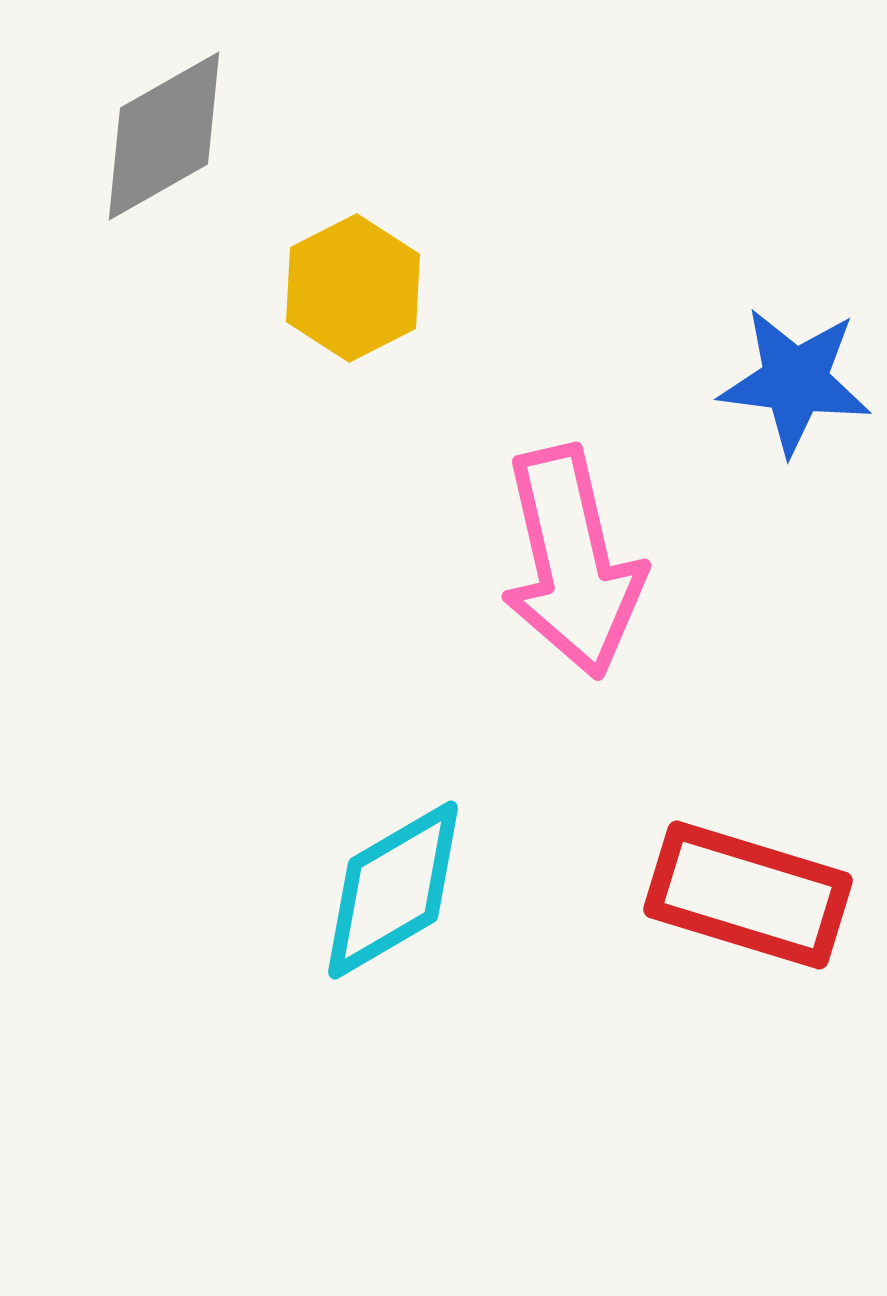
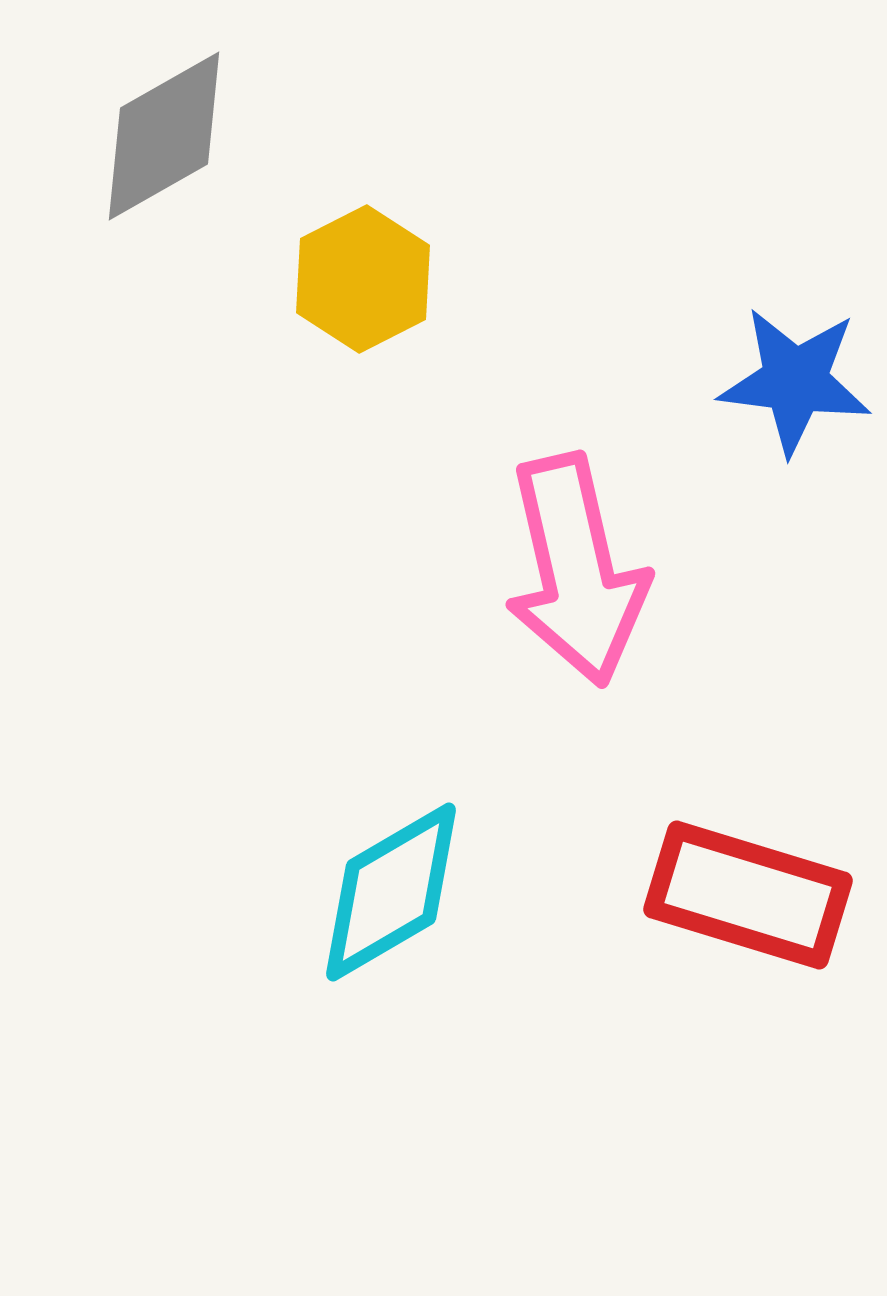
yellow hexagon: moved 10 px right, 9 px up
pink arrow: moved 4 px right, 8 px down
cyan diamond: moved 2 px left, 2 px down
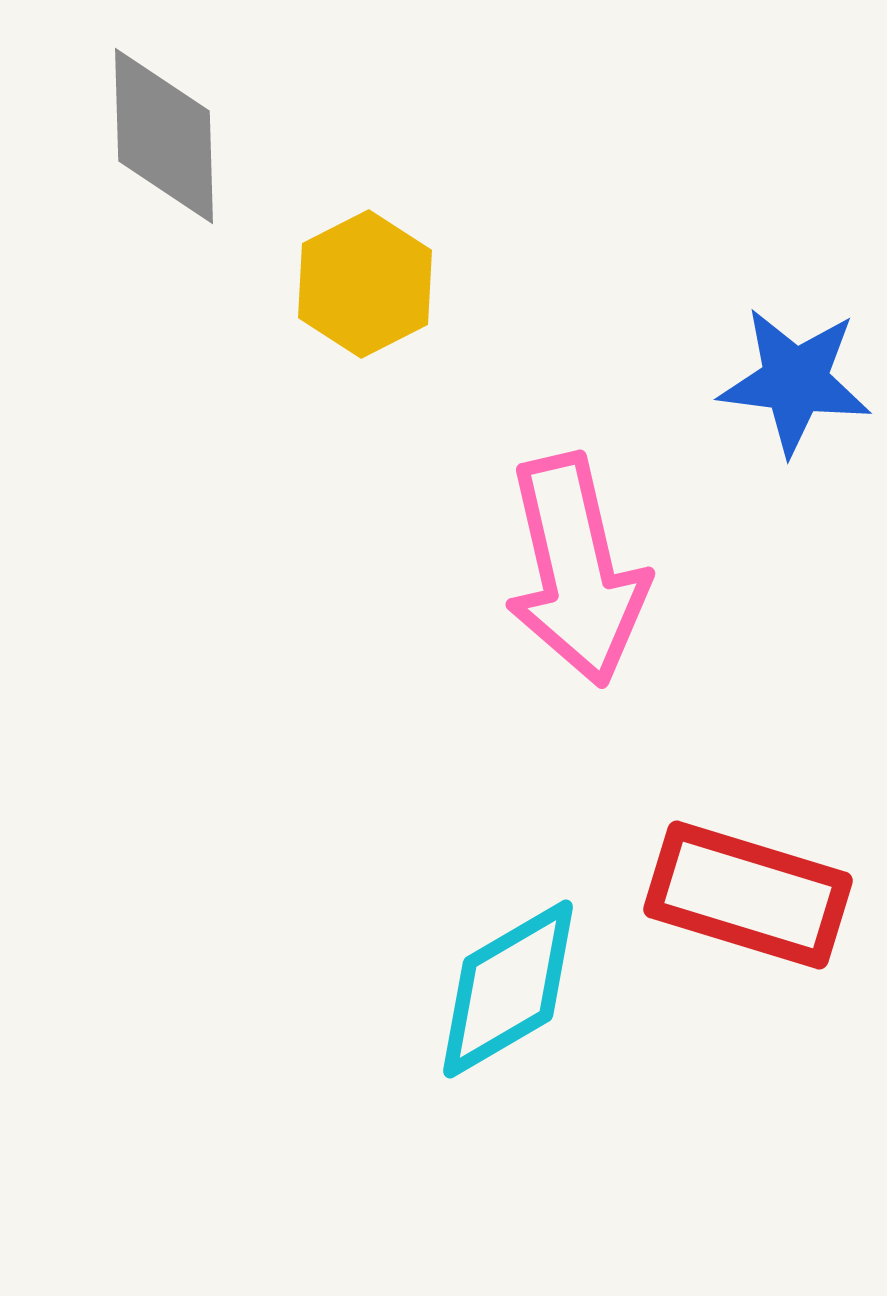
gray diamond: rotated 62 degrees counterclockwise
yellow hexagon: moved 2 px right, 5 px down
cyan diamond: moved 117 px right, 97 px down
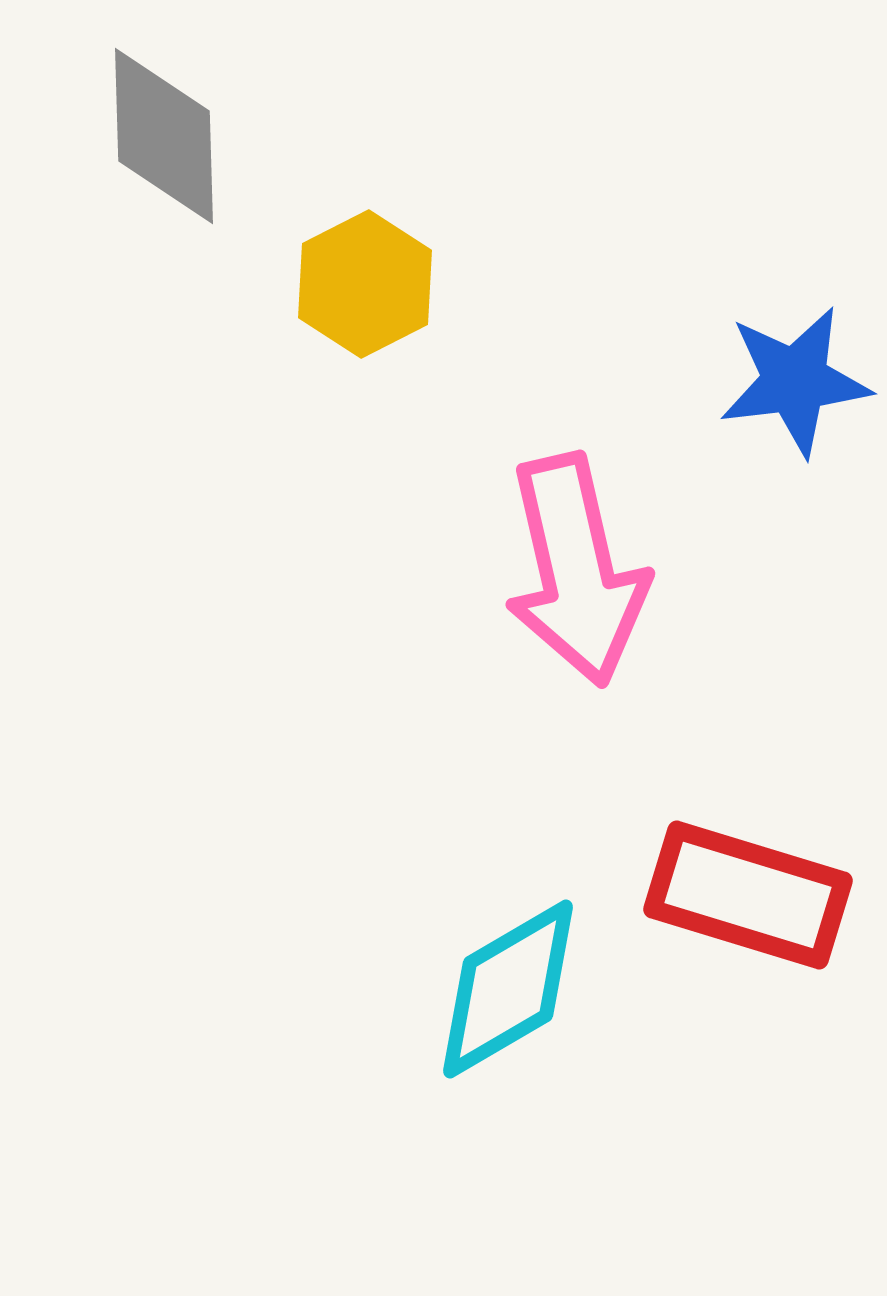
blue star: rotated 14 degrees counterclockwise
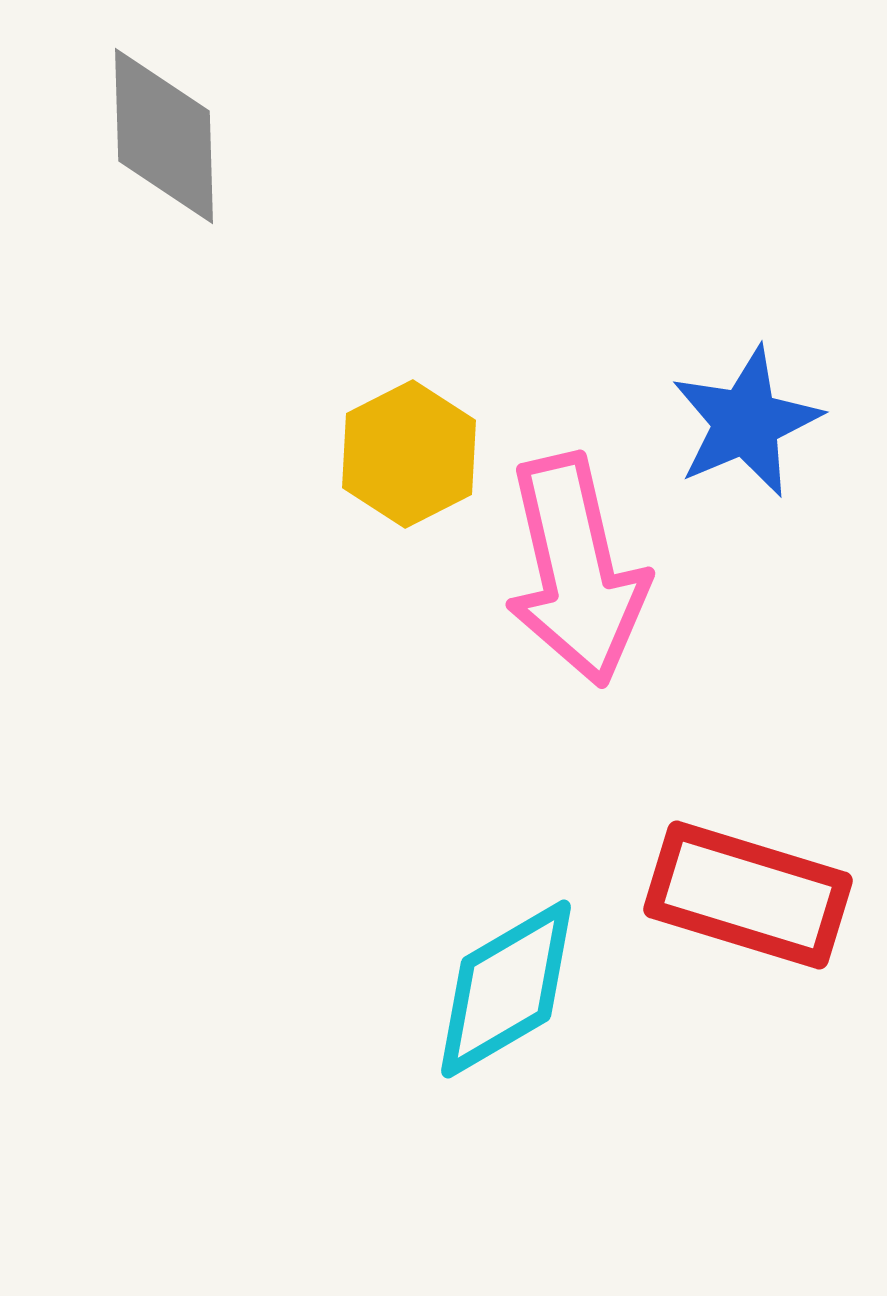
yellow hexagon: moved 44 px right, 170 px down
blue star: moved 49 px left, 41 px down; rotated 16 degrees counterclockwise
cyan diamond: moved 2 px left
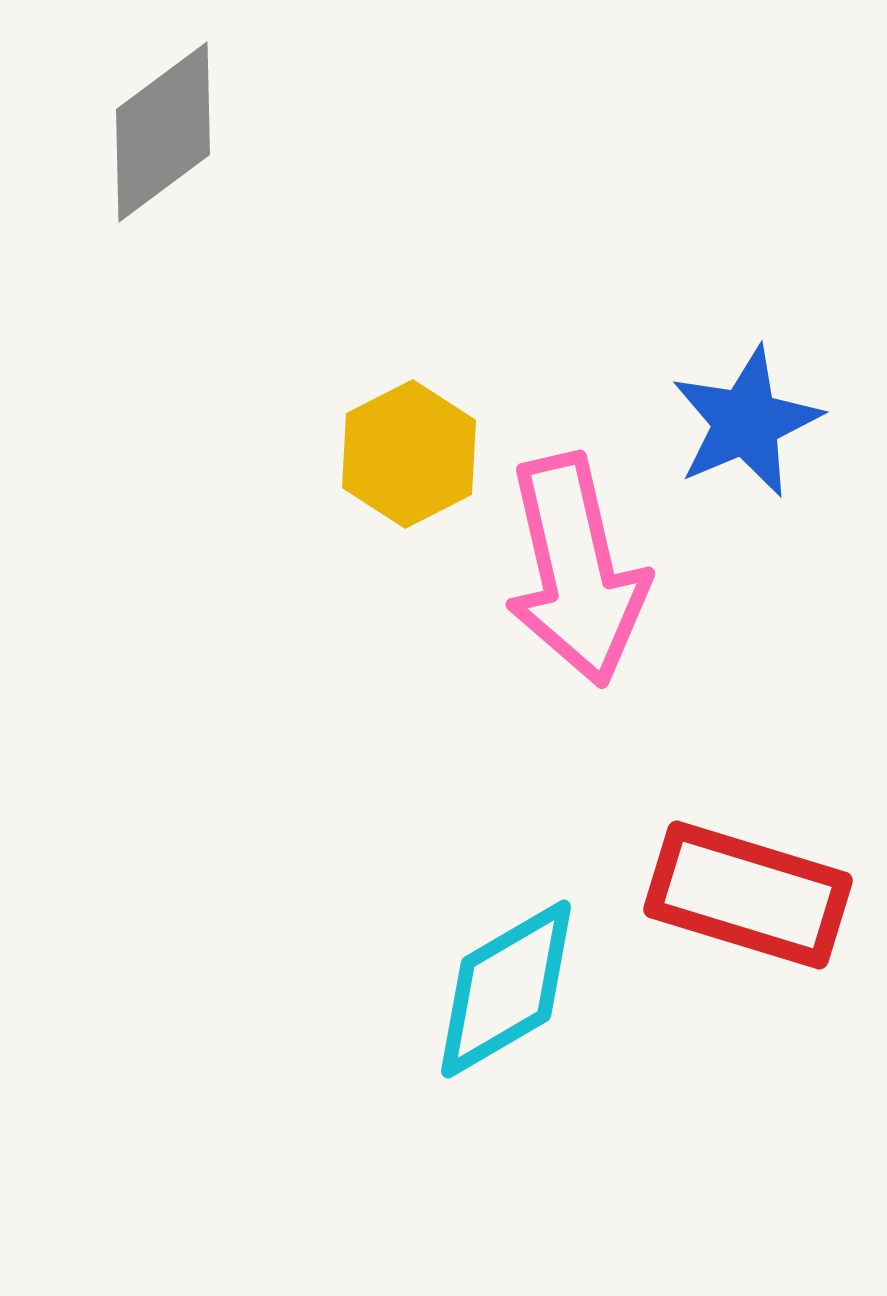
gray diamond: moved 1 px left, 4 px up; rotated 55 degrees clockwise
